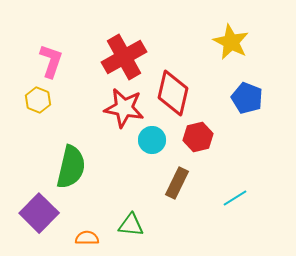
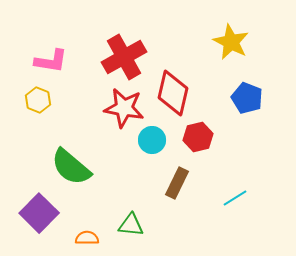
pink L-shape: rotated 80 degrees clockwise
green semicircle: rotated 117 degrees clockwise
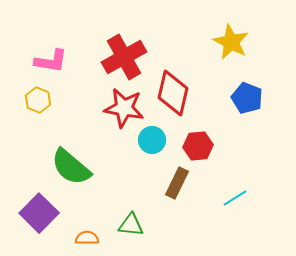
red hexagon: moved 9 px down; rotated 8 degrees clockwise
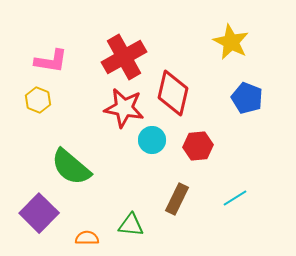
brown rectangle: moved 16 px down
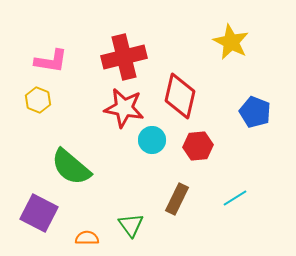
red cross: rotated 15 degrees clockwise
red diamond: moved 7 px right, 3 px down
blue pentagon: moved 8 px right, 14 px down
purple square: rotated 18 degrees counterclockwise
green triangle: rotated 48 degrees clockwise
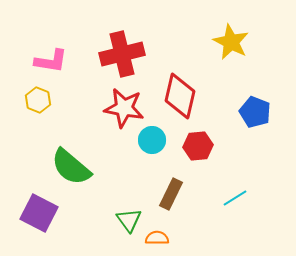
red cross: moved 2 px left, 3 px up
brown rectangle: moved 6 px left, 5 px up
green triangle: moved 2 px left, 5 px up
orange semicircle: moved 70 px right
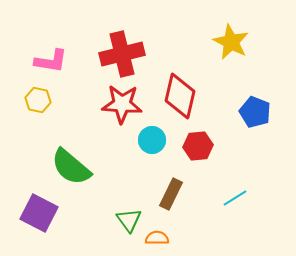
yellow hexagon: rotated 10 degrees counterclockwise
red star: moved 2 px left, 4 px up; rotated 6 degrees counterclockwise
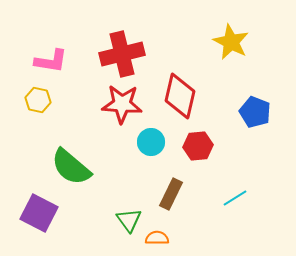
cyan circle: moved 1 px left, 2 px down
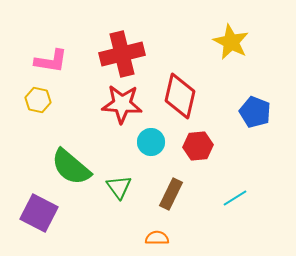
green triangle: moved 10 px left, 33 px up
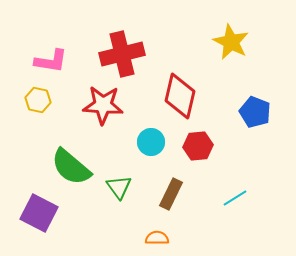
red star: moved 19 px left, 1 px down
